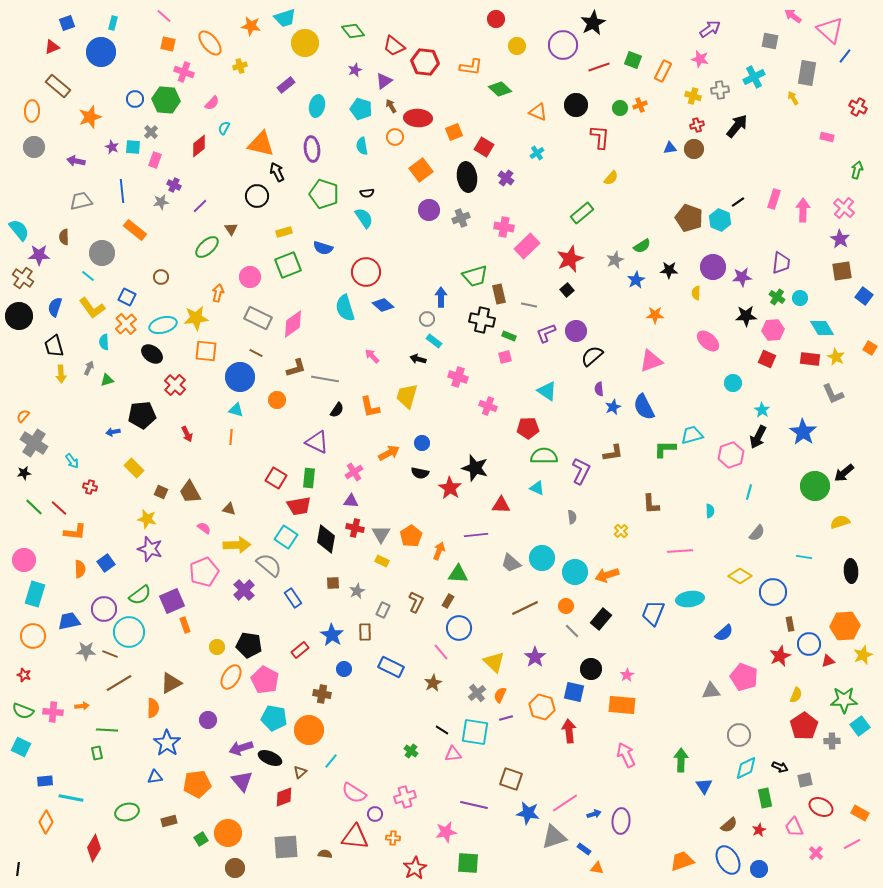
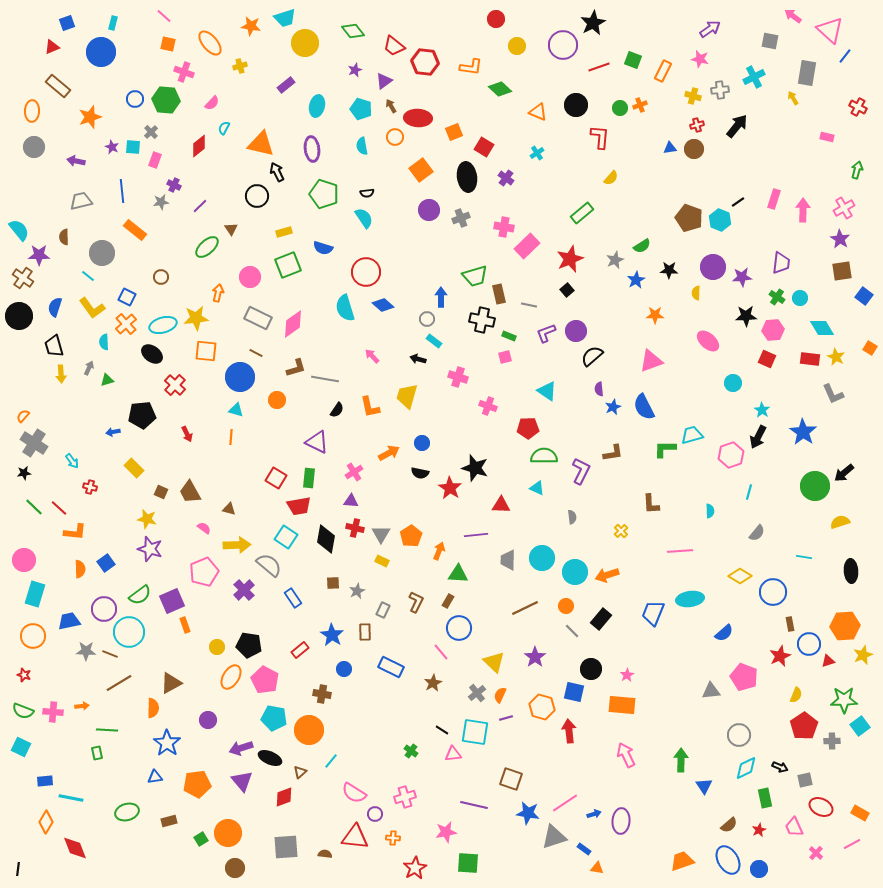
pink cross at (844, 208): rotated 20 degrees clockwise
gray trapezoid at (511, 563): moved 3 px left, 3 px up; rotated 50 degrees clockwise
red diamond at (94, 848): moved 19 px left; rotated 52 degrees counterclockwise
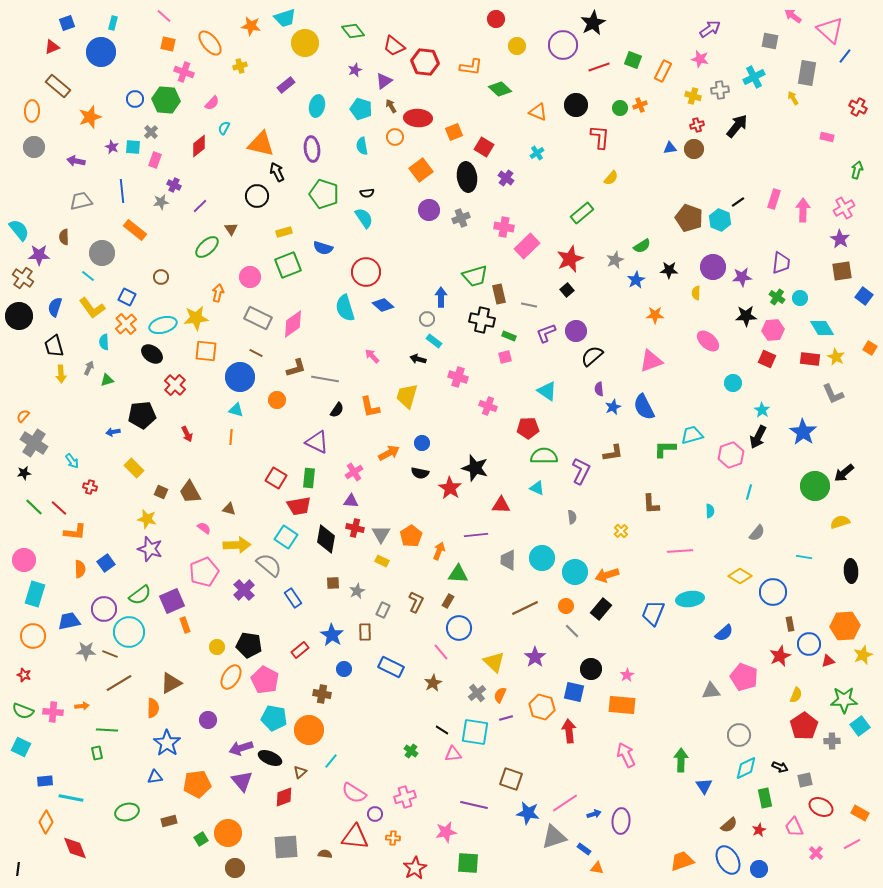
black rectangle at (601, 619): moved 10 px up
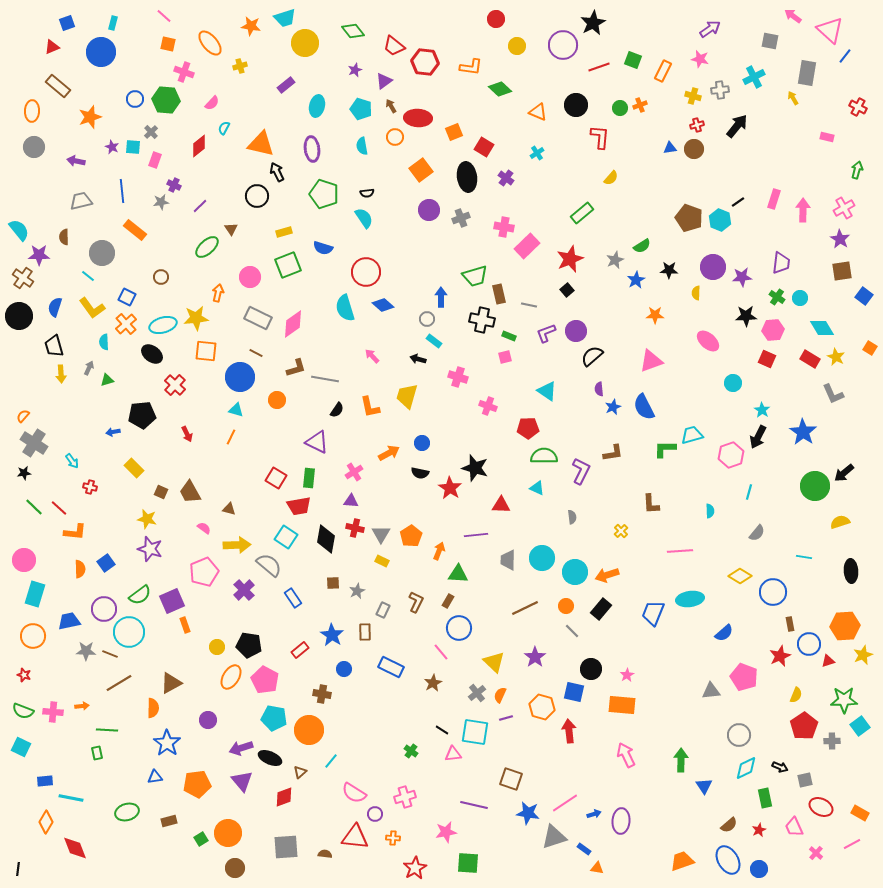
red rectangle at (810, 359): rotated 24 degrees clockwise
orange line at (231, 437): rotated 21 degrees clockwise
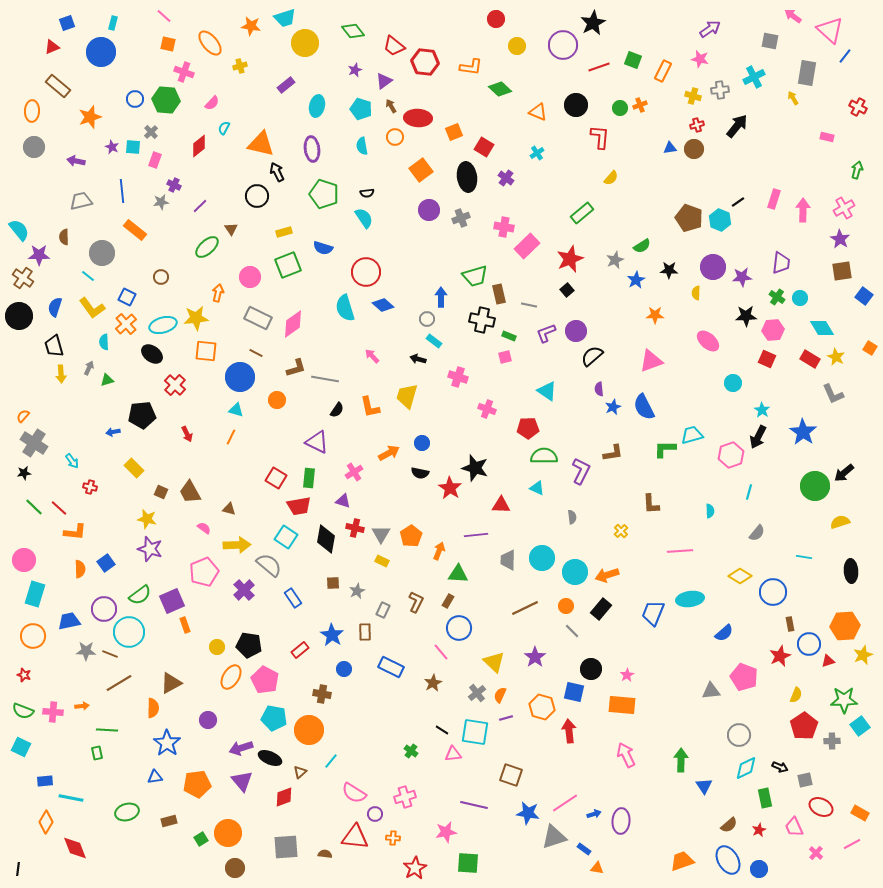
pink cross at (488, 406): moved 1 px left, 3 px down
purple triangle at (351, 501): moved 8 px left; rotated 14 degrees clockwise
brown square at (511, 779): moved 4 px up
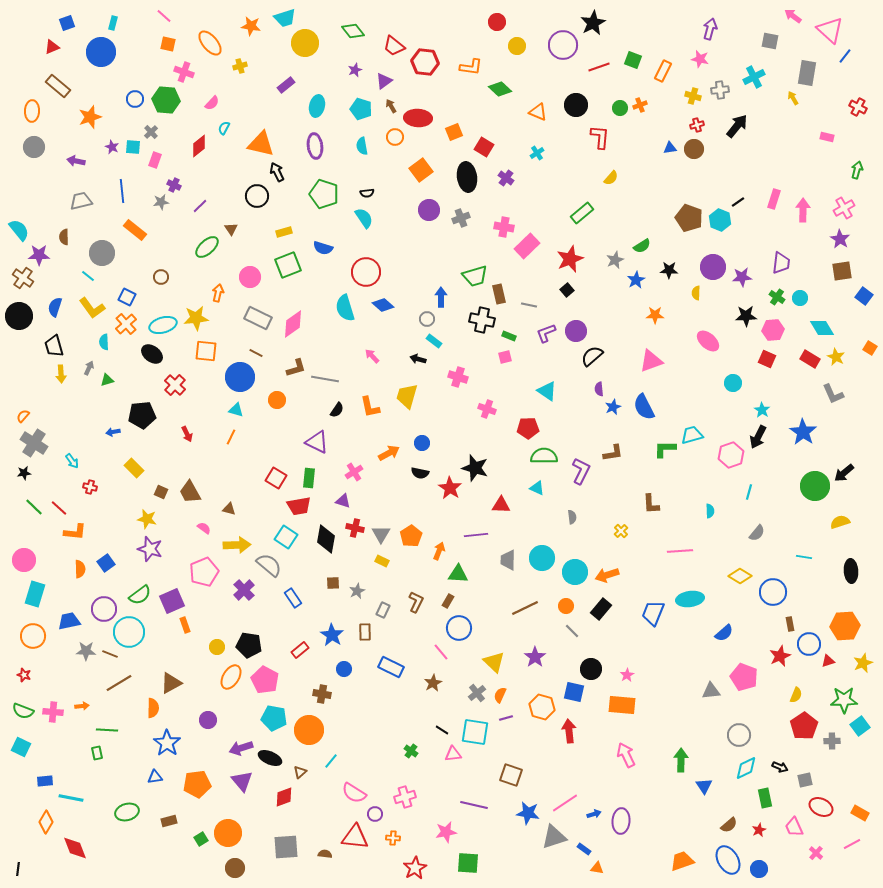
red circle at (496, 19): moved 1 px right, 3 px down
purple arrow at (710, 29): rotated 40 degrees counterclockwise
purple ellipse at (312, 149): moved 3 px right, 3 px up
yellow star at (863, 655): moved 8 px down
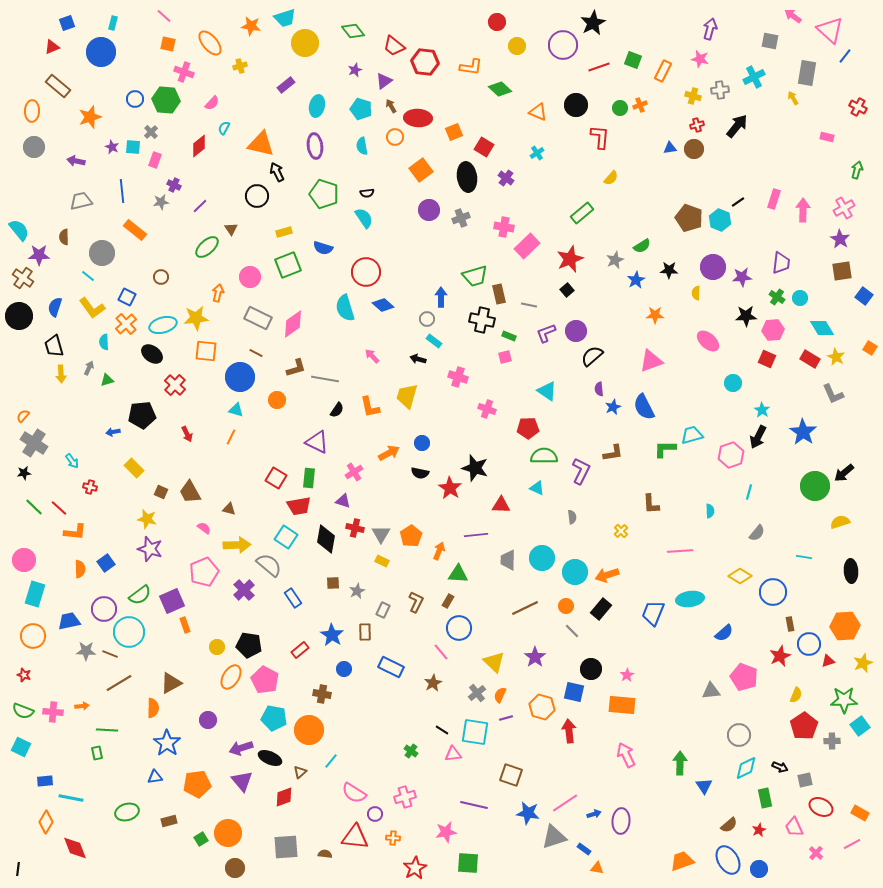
green arrow at (681, 760): moved 1 px left, 3 px down
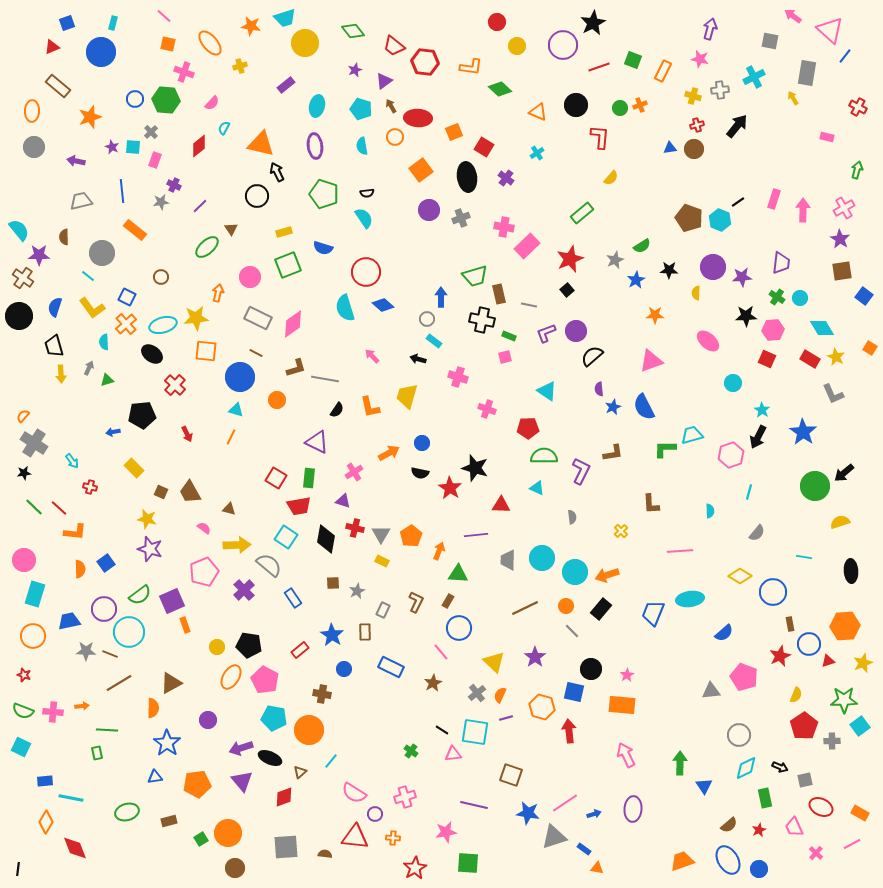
purple ellipse at (621, 821): moved 12 px right, 12 px up
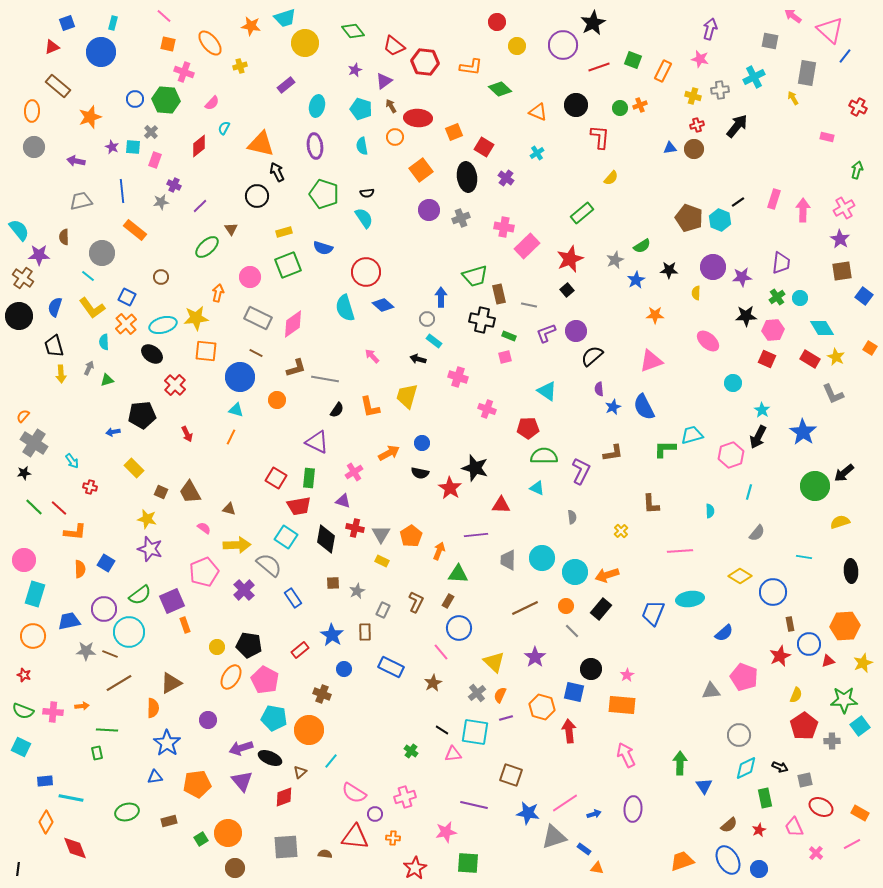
green cross at (777, 297): rotated 21 degrees clockwise
blue square at (106, 563): rotated 24 degrees counterclockwise
brown cross at (322, 694): rotated 12 degrees clockwise
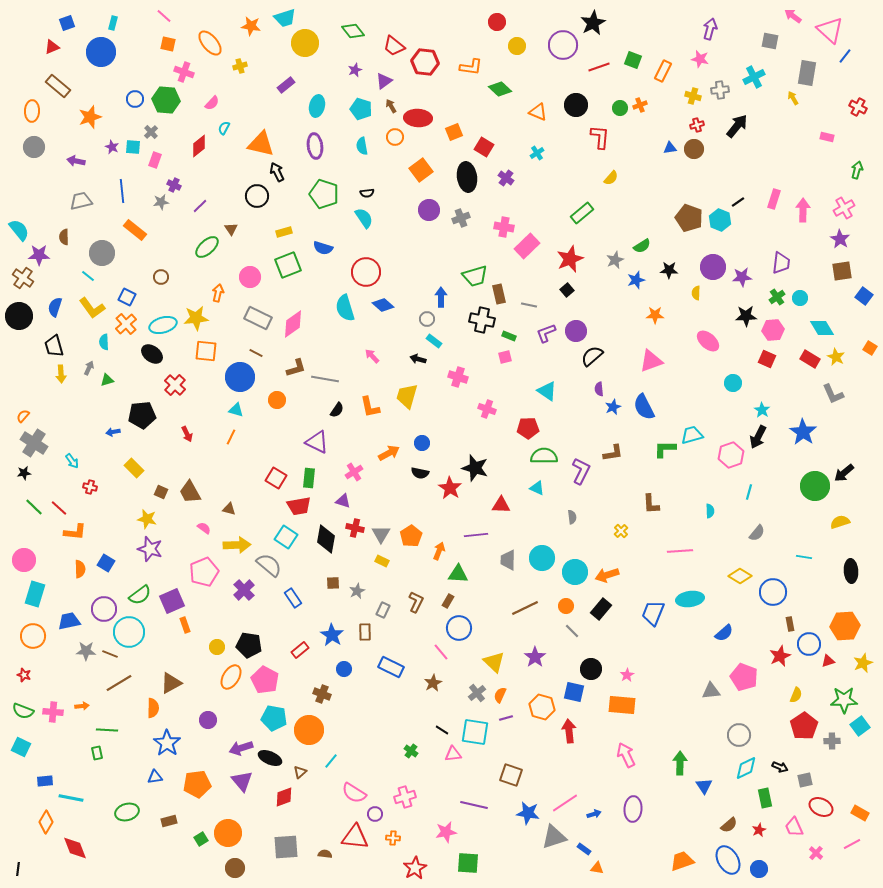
blue star at (636, 280): rotated 12 degrees clockwise
